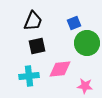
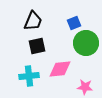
green circle: moved 1 px left
pink star: moved 1 px down
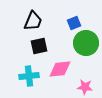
black square: moved 2 px right
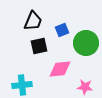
blue square: moved 12 px left, 7 px down
cyan cross: moved 7 px left, 9 px down
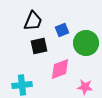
pink diamond: rotated 15 degrees counterclockwise
